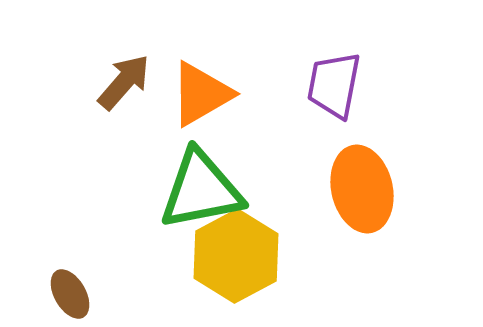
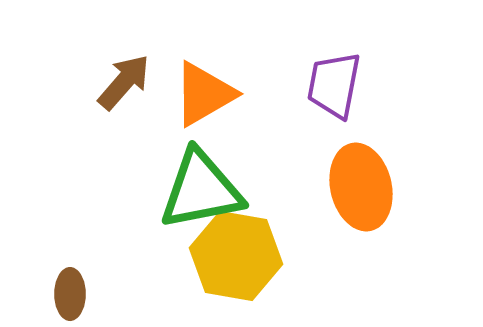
orange triangle: moved 3 px right
orange ellipse: moved 1 px left, 2 px up
yellow hexagon: rotated 22 degrees counterclockwise
brown ellipse: rotated 30 degrees clockwise
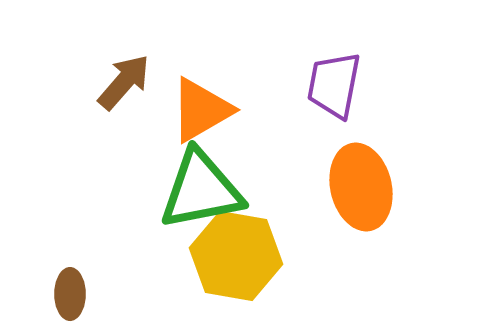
orange triangle: moved 3 px left, 16 px down
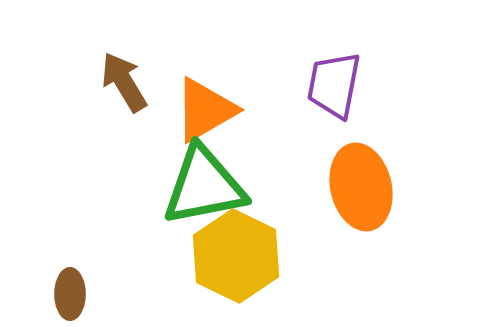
brown arrow: rotated 72 degrees counterclockwise
orange triangle: moved 4 px right
green triangle: moved 3 px right, 4 px up
yellow hexagon: rotated 16 degrees clockwise
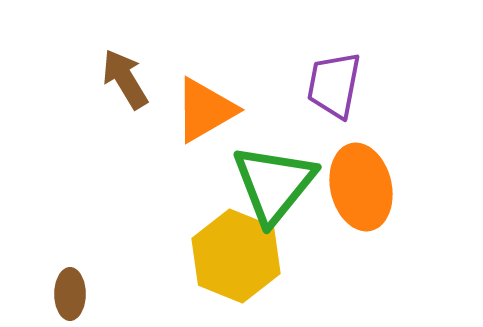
brown arrow: moved 1 px right, 3 px up
green triangle: moved 70 px right, 2 px up; rotated 40 degrees counterclockwise
yellow hexagon: rotated 4 degrees counterclockwise
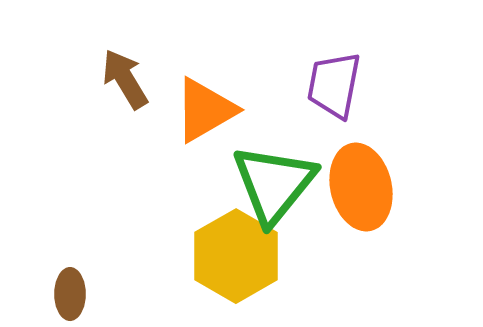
yellow hexagon: rotated 8 degrees clockwise
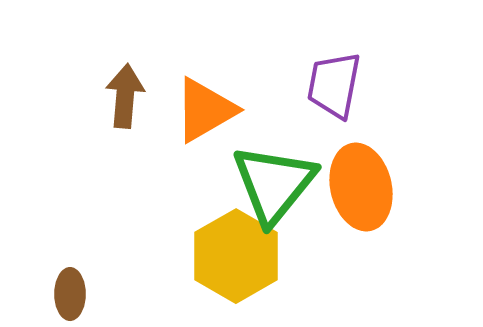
brown arrow: moved 17 px down; rotated 36 degrees clockwise
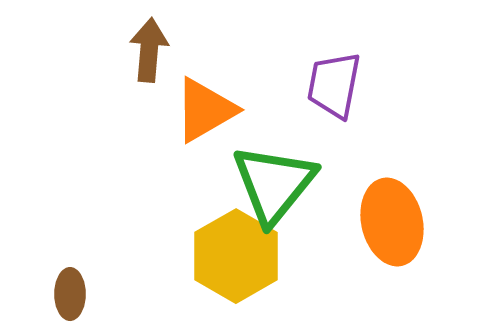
brown arrow: moved 24 px right, 46 px up
orange ellipse: moved 31 px right, 35 px down
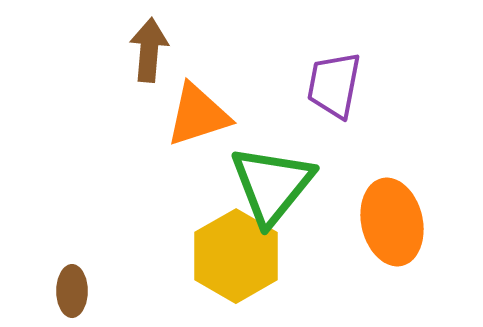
orange triangle: moved 7 px left, 5 px down; rotated 12 degrees clockwise
green triangle: moved 2 px left, 1 px down
brown ellipse: moved 2 px right, 3 px up
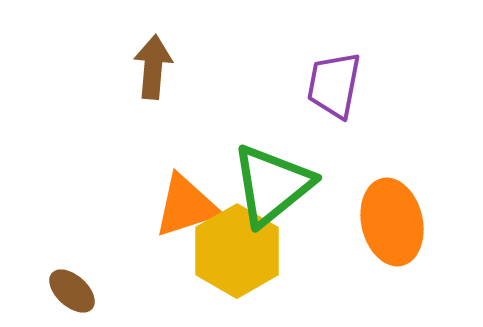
brown arrow: moved 4 px right, 17 px down
orange triangle: moved 12 px left, 91 px down
green triangle: rotated 12 degrees clockwise
yellow hexagon: moved 1 px right, 5 px up
brown ellipse: rotated 48 degrees counterclockwise
